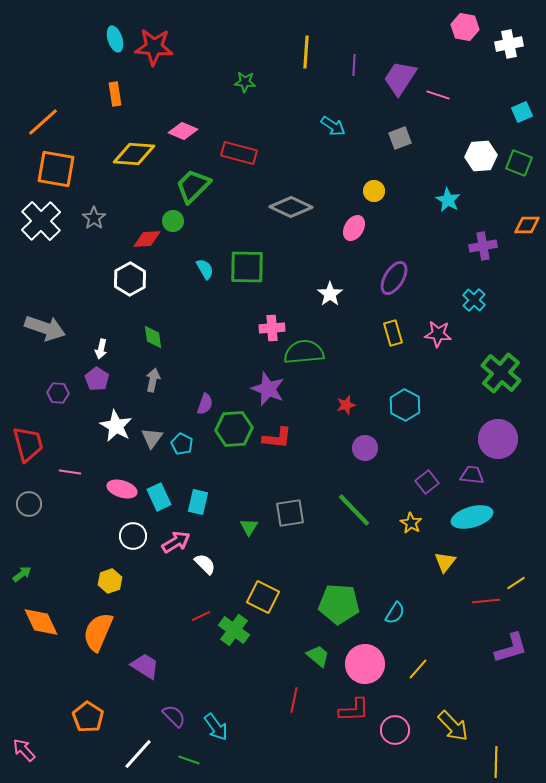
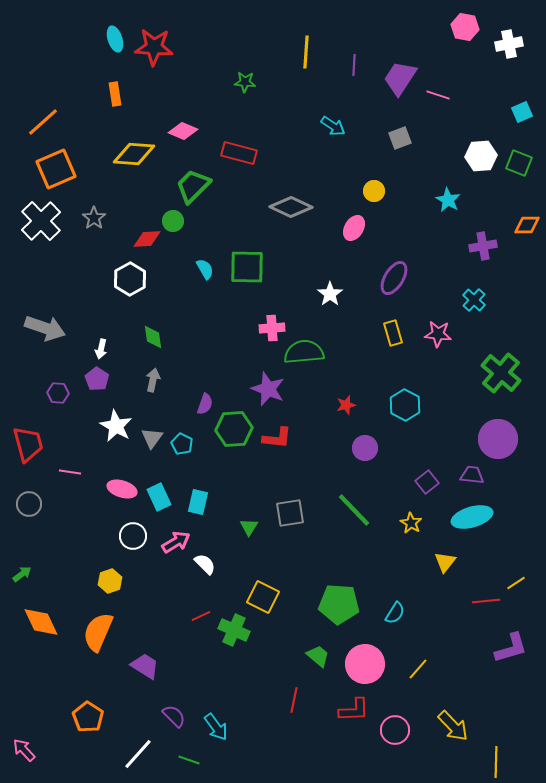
orange square at (56, 169): rotated 33 degrees counterclockwise
green cross at (234, 630): rotated 12 degrees counterclockwise
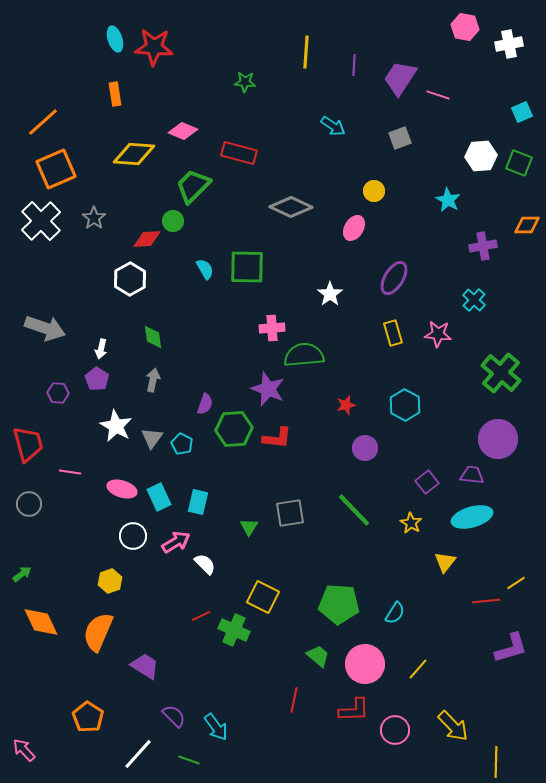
green semicircle at (304, 352): moved 3 px down
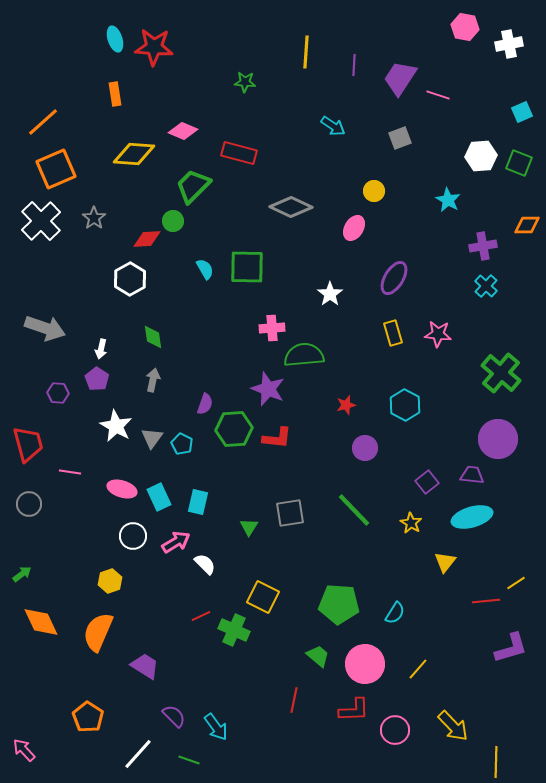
cyan cross at (474, 300): moved 12 px right, 14 px up
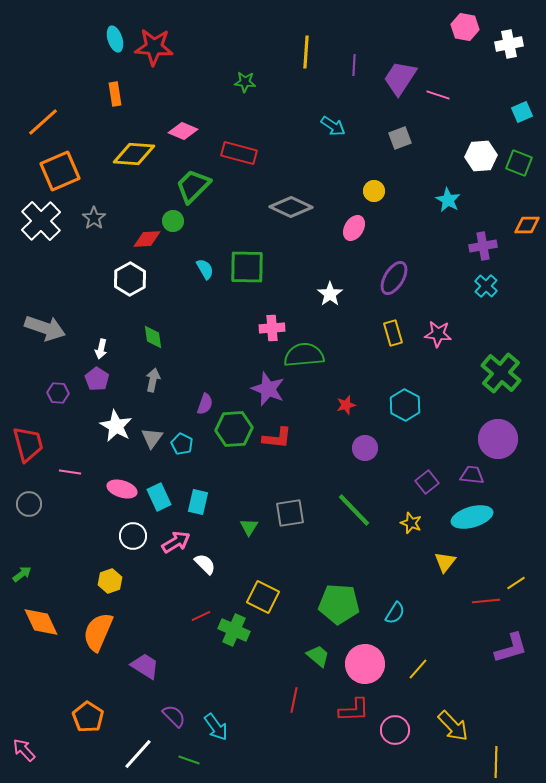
orange square at (56, 169): moved 4 px right, 2 px down
yellow star at (411, 523): rotated 10 degrees counterclockwise
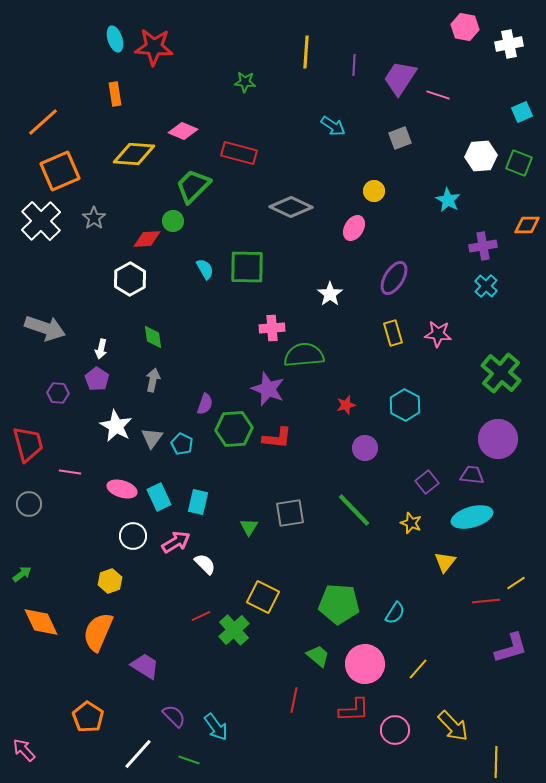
green cross at (234, 630): rotated 24 degrees clockwise
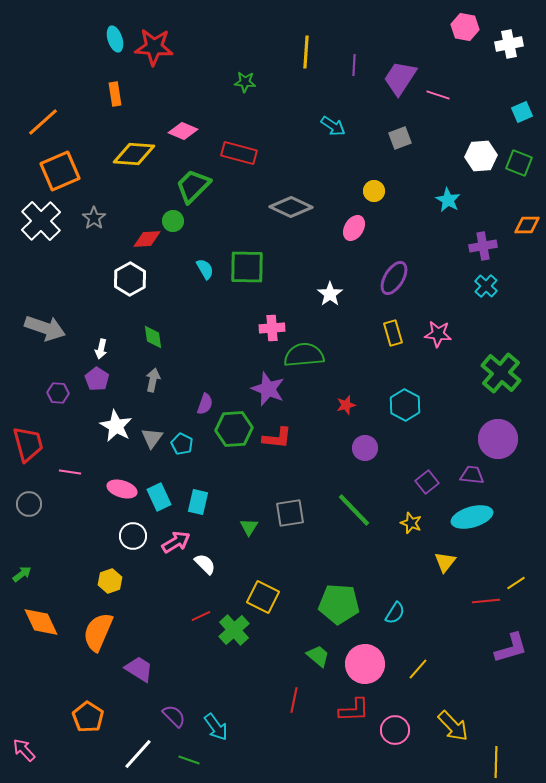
purple trapezoid at (145, 666): moved 6 px left, 3 px down
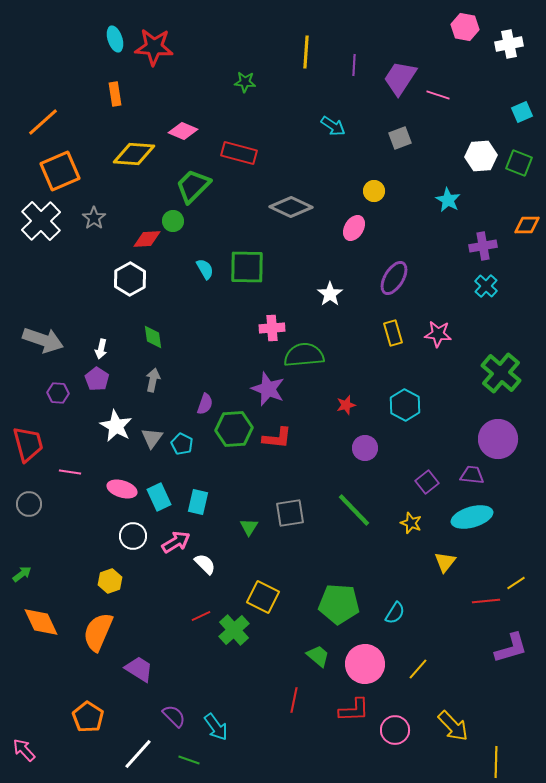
gray arrow at (45, 328): moved 2 px left, 12 px down
